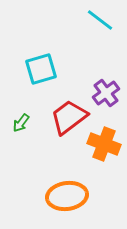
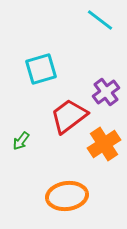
purple cross: moved 1 px up
red trapezoid: moved 1 px up
green arrow: moved 18 px down
orange cross: rotated 36 degrees clockwise
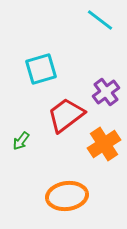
red trapezoid: moved 3 px left, 1 px up
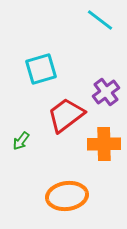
orange cross: rotated 32 degrees clockwise
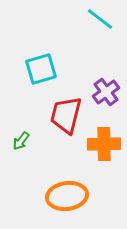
cyan line: moved 1 px up
red trapezoid: rotated 39 degrees counterclockwise
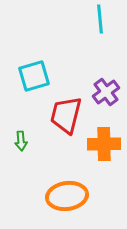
cyan line: rotated 48 degrees clockwise
cyan square: moved 7 px left, 7 px down
green arrow: rotated 42 degrees counterclockwise
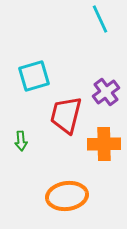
cyan line: rotated 20 degrees counterclockwise
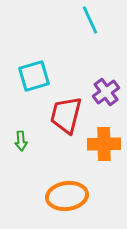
cyan line: moved 10 px left, 1 px down
